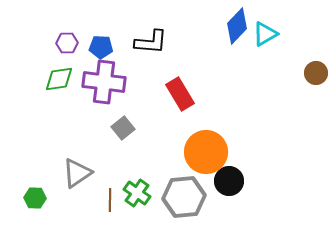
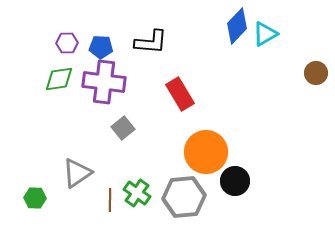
black circle: moved 6 px right
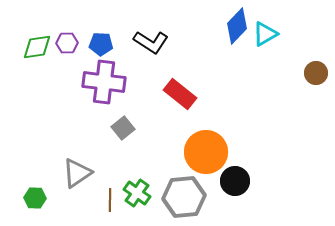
black L-shape: rotated 28 degrees clockwise
blue pentagon: moved 3 px up
green diamond: moved 22 px left, 32 px up
red rectangle: rotated 20 degrees counterclockwise
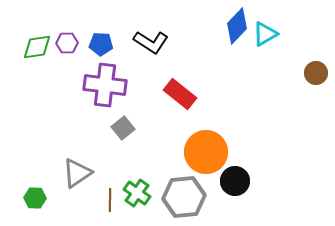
purple cross: moved 1 px right, 3 px down
